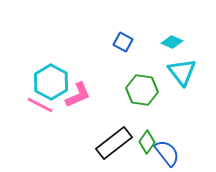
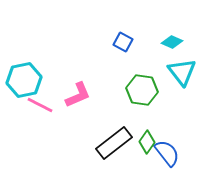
cyan hexagon: moved 27 px left, 2 px up; rotated 20 degrees clockwise
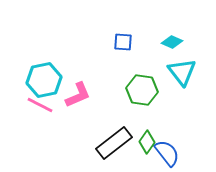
blue square: rotated 24 degrees counterclockwise
cyan hexagon: moved 20 px right
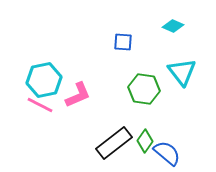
cyan diamond: moved 1 px right, 16 px up
green hexagon: moved 2 px right, 1 px up
green diamond: moved 2 px left, 1 px up
blue semicircle: rotated 12 degrees counterclockwise
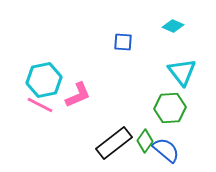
green hexagon: moved 26 px right, 19 px down; rotated 12 degrees counterclockwise
blue semicircle: moved 1 px left, 3 px up
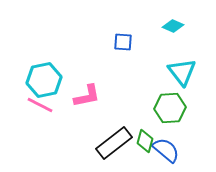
pink L-shape: moved 9 px right, 1 px down; rotated 12 degrees clockwise
green diamond: rotated 20 degrees counterclockwise
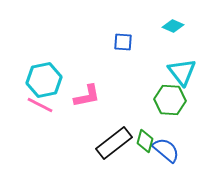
green hexagon: moved 8 px up; rotated 8 degrees clockwise
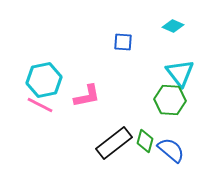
cyan triangle: moved 2 px left, 1 px down
blue semicircle: moved 5 px right
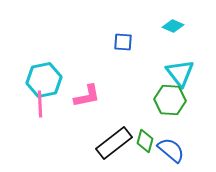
pink line: moved 1 px up; rotated 60 degrees clockwise
